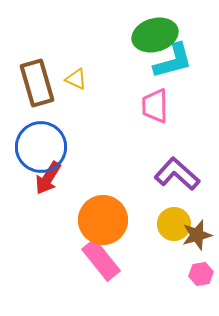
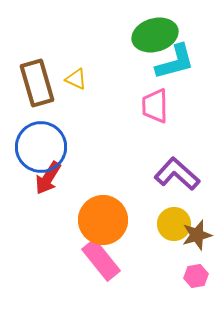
cyan L-shape: moved 2 px right, 1 px down
pink hexagon: moved 5 px left, 2 px down
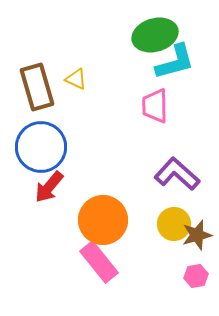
brown rectangle: moved 4 px down
red arrow: moved 1 px right, 9 px down; rotated 8 degrees clockwise
pink rectangle: moved 2 px left, 2 px down
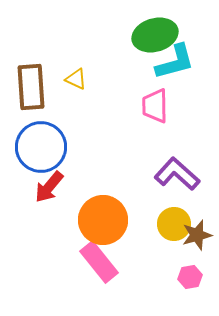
brown rectangle: moved 6 px left; rotated 12 degrees clockwise
pink hexagon: moved 6 px left, 1 px down
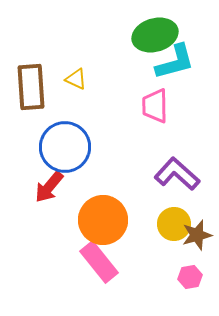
blue circle: moved 24 px right
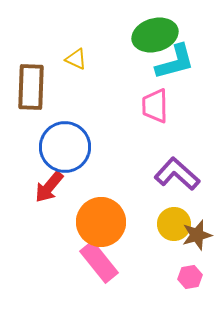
yellow triangle: moved 20 px up
brown rectangle: rotated 6 degrees clockwise
orange circle: moved 2 px left, 2 px down
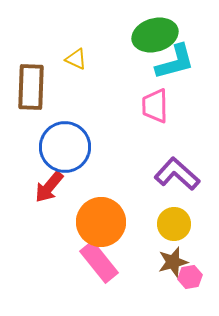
brown star: moved 24 px left, 27 px down
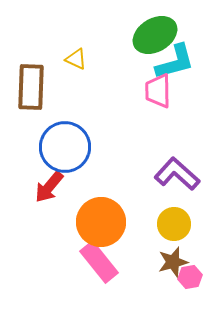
green ellipse: rotated 15 degrees counterclockwise
pink trapezoid: moved 3 px right, 15 px up
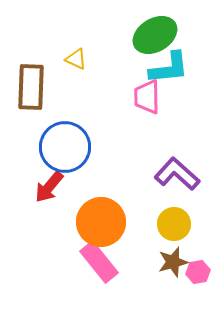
cyan L-shape: moved 6 px left, 6 px down; rotated 9 degrees clockwise
pink trapezoid: moved 11 px left, 6 px down
pink hexagon: moved 8 px right, 5 px up
